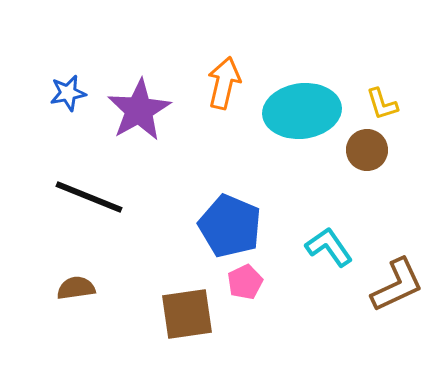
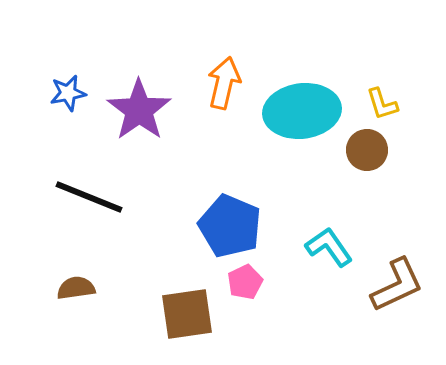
purple star: rotated 6 degrees counterclockwise
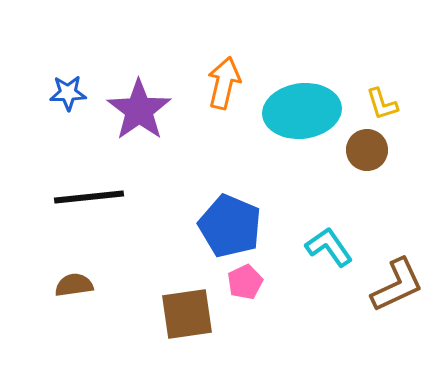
blue star: rotated 9 degrees clockwise
black line: rotated 28 degrees counterclockwise
brown semicircle: moved 2 px left, 3 px up
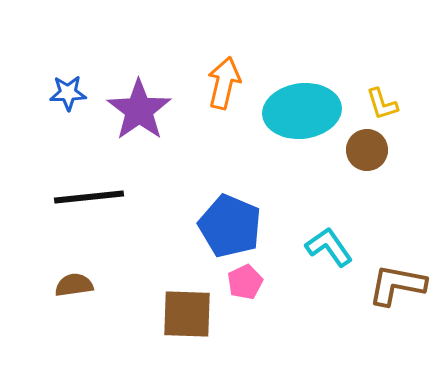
brown L-shape: rotated 144 degrees counterclockwise
brown square: rotated 10 degrees clockwise
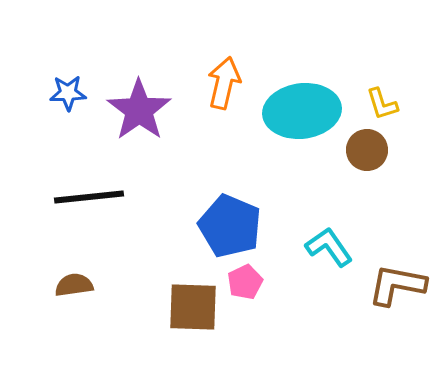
brown square: moved 6 px right, 7 px up
